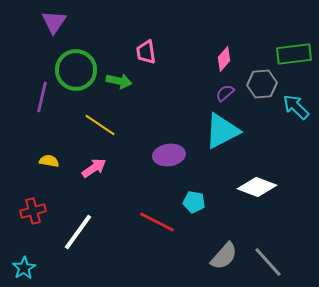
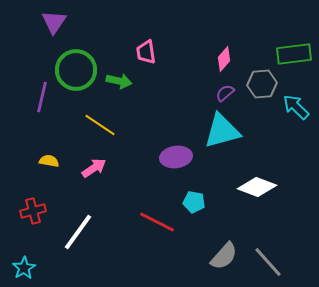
cyan triangle: rotated 12 degrees clockwise
purple ellipse: moved 7 px right, 2 px down
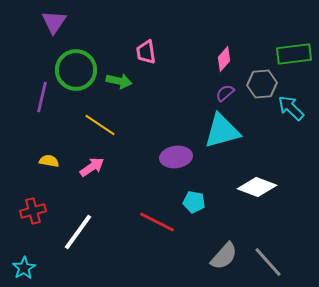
cyan arrow: moved 5 px left, 1 px down
pink arrow: moved 2 px left, 1 px up
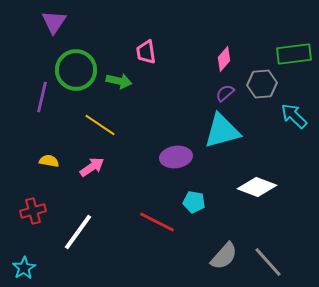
cyan arrow: moved 3 px right, 8 px down
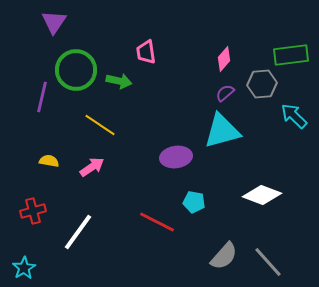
green rectangle: moved 3 px left, 1 px down
white diamond: moved 5 px right, 8 px down
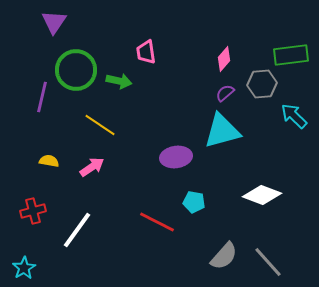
white line: moved 1 px left, 2 px up
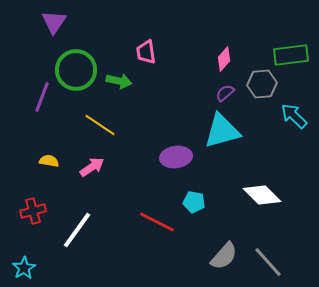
purple line: rotated 8 degrees clockwise
white diamond: rotated 24 degrees clockwise
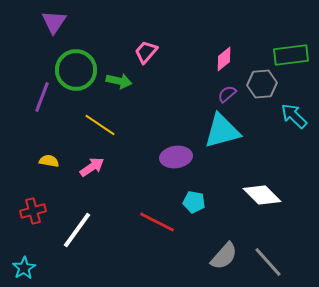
pink trapezoid: rotated 50 degrees clockwise
pink diamond: rotated 10 degrees clockwise
purple semicircle: moved 2 px right, 1 px down
